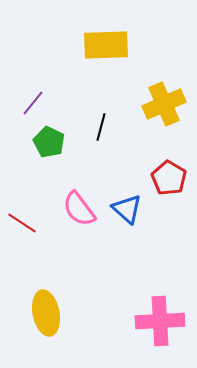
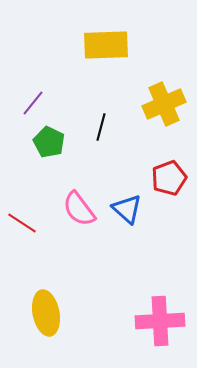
red pentagon: rotated 20 degrees clockwise
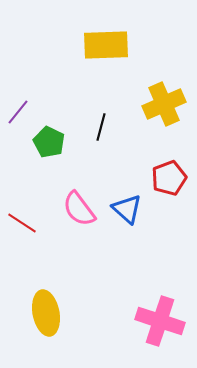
purple line: moved 15 px left, 9 px down
pink cross: rotated 21 degrees clockwise
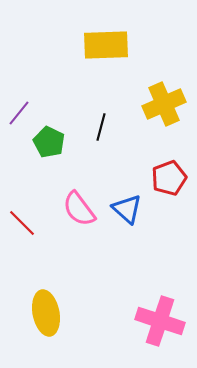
purple line: moved 1 px right, 1 px down
red line: rotated 12 degrees clockwise
